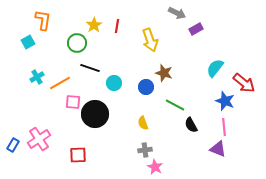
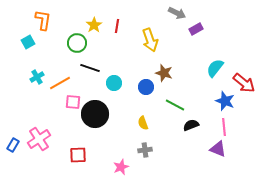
black semicircle: rotated 98 degrees clockwise
pink star: moved 34 px left; rotated 21 degrees clockwise
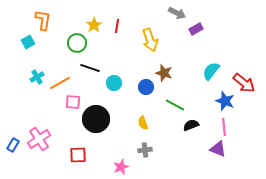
cyan semicircle: moved 4 px left, 3 px down
black circle: moved 1 px right, 5 px down
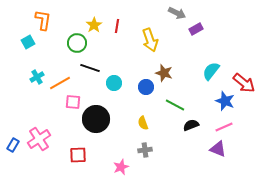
pink line: rotated 72 degrees clockwise
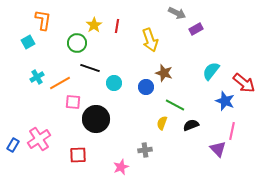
yellow semicircle: moved 19 px right; rotated 40 degrees clockwise
pink line: moved 8 px right, 4 px down; rotated 54 degrees counterclockwise
purple triangle: rotated 24 degrees clockwise
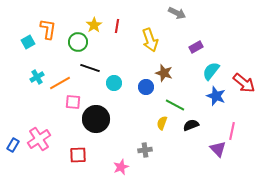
orange L-shape: moved 5 px right, 9 px down
purple rectangle: moved 18 px down
green circle: moved 1 px right, 1 px up
blue star: moved 9 px left, 5 px up
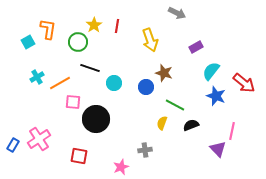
red square: moved 1 px right, 1 px down; rotated 12 degrees clockwise
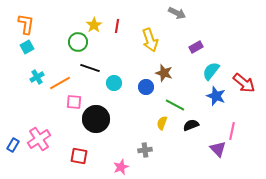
orange L-shape: moved 22 px left, 5 px up
cyan square: moved 1 px left, 5 px down
pink square: moved 1 px right
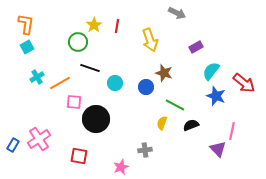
cyan circle: moved 1 px right
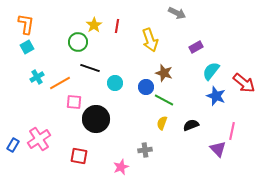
green line: moved 11 px left, 5 px up
